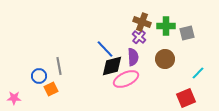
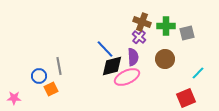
pink ellipse: moved 1 px right, 2 px up
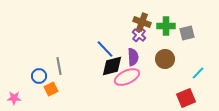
purple cross: moved 2 px up
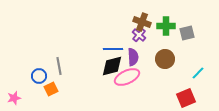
blue line: moved 8 px right; rotated 48 degrees counterclockwise
pink star: rotated 16 degrees counterclockwise
